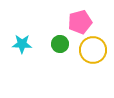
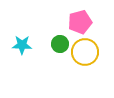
cyan star: moved 1 px down
yellow circle: moved 8 px left, 2 px down
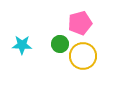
pink pentagon: moved 1 px down
yellow circle: moved 2 px left, 4 px down
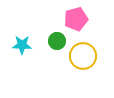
pink pentagon: moved 4 px left, 4 px up
green circle: moved 3 px left, 3 px up
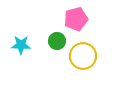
cyan star: moved 1 px left
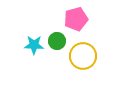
cyan star: moved 13 px right
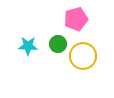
green circle: moved 1 px right, 3 px down
cyan star: moved 6 px left, 1 px down
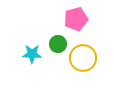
cyan star: moved 4 px right, 8 px down
yellow circle: moved 2 px down
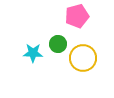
pink pentagon: moved 1 px right, 3 px up
cyan star: moved 1 px right, 1 px up
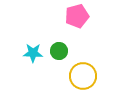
green circle: moved 1 px right, 7 px down
yellow circle: moved 18 px down
